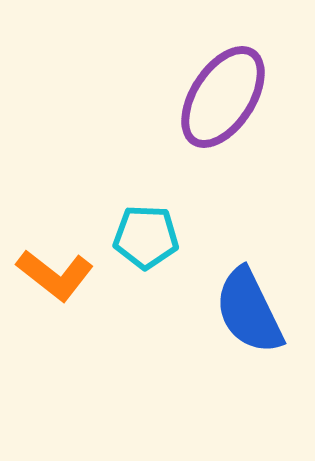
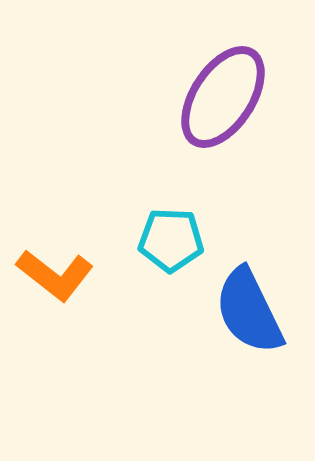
cyan pentagon: moved 25 px right, 3 px down
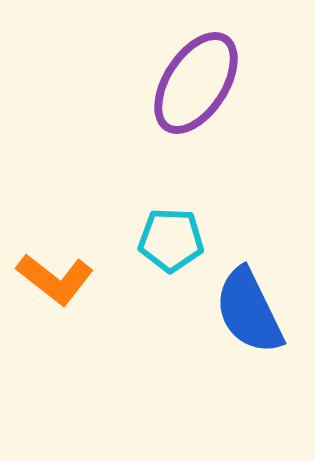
purple ellipse: moved 27 px left, 14 px up
orange L-shape: moved 4 px down
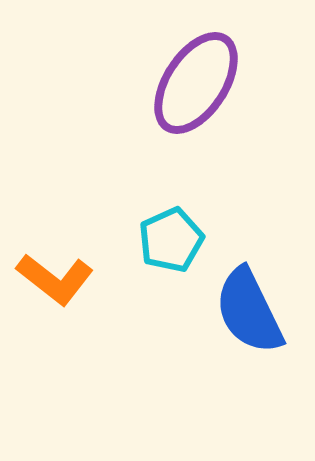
cyan pentagon: rotated 26 degrees counterclockwise
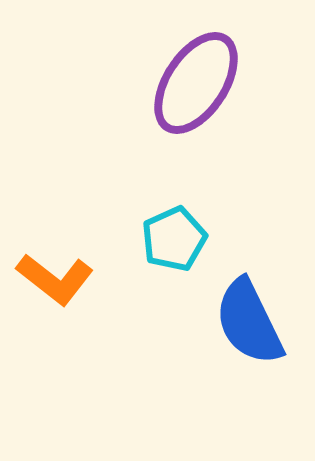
cyan pentagon: moved 3 px right, 1 px up
blue semicircle: moved 11 px down
